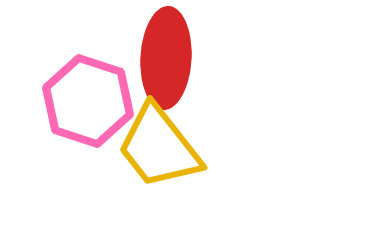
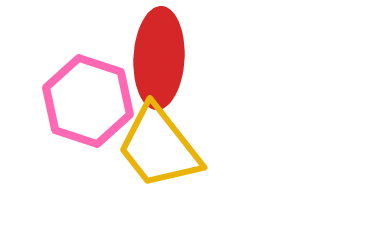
red ellipse: moved 7 px left
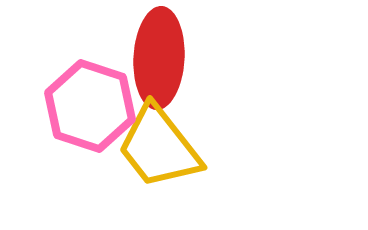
pink hexagon: moved 2 px right, 5 px down
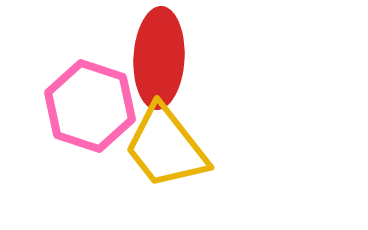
yellow trapezoid: moved 7 px right
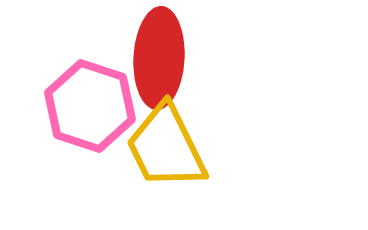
yellow trapezoid: rotated 12 degrees clockwise
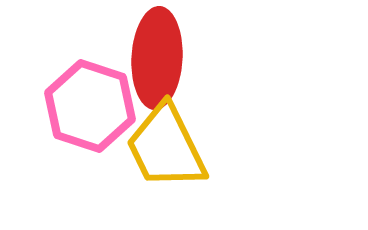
red ellipse: moved 2 px left
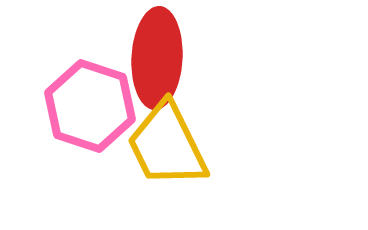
yellow trapezoid: moved 1 px right, 2 px up
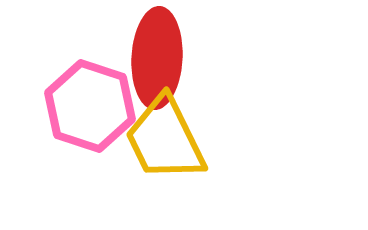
yellow trapezoid: moved 2 px left, 6 px up
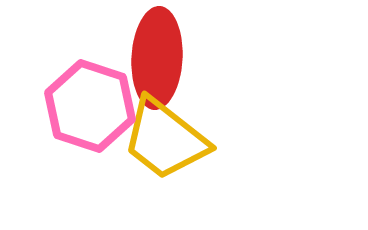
yellow trapezoid: rotated 26 degrees counterclockwise
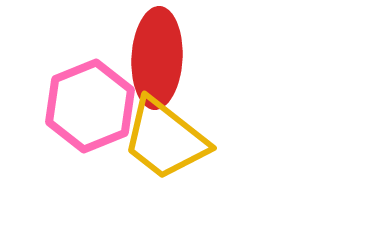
pink hexagon: rotated 20 degrees clockwise
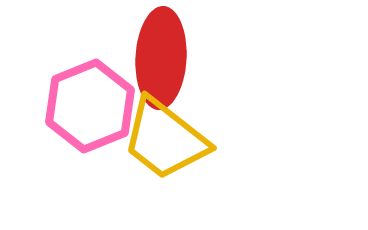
red ellipse: moved 4 px right
